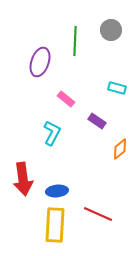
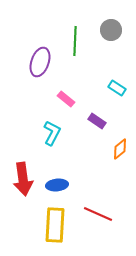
cyan rectangle: rotated 18 degrees clockwise
blue ellipse: moved 6 px up
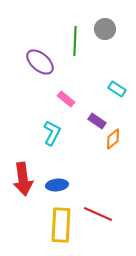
gray circle: moved 6 px left, 1 px up
purple ellipse: rotated 68 degrees counterclockwise
cyan rectangle: moved 1 px down
orange diamond: moved 7 px left, 10 px up
yellow rectangle: moved 6 px right
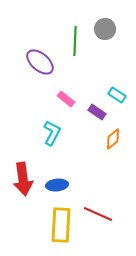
cyan rectangle: moved 6 px down
purple rectangle: moved 9 px up
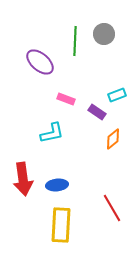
gray circle: moved 1 px left, 5 px down
cyan rectangle: rotated 54 degrees counterclockwise
pink rectangle: rotated 18 degrees counterclockwise
cyan L-shape: rotated 50 degrees clockwise
red line: moved 14 px right, 6 px up; rotated 36 degrees clockwise
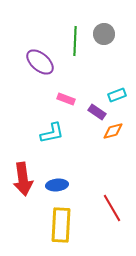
orange diamond: moved 8 px up; rotated 25 degrees clockwise
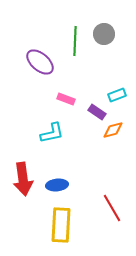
orange diamond: moved 1 px up
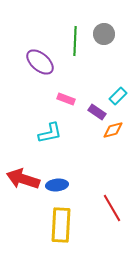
cyan rectangle: moved 1 px right, 1 px down; rotated 24 degrees counterclockwise
cyan L-shape: moved 2 px left
red arrow: rotated 116 degrees clockwise
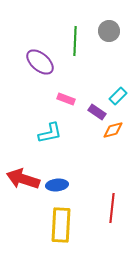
gray circle: moved 5 px right, 3 px up
red line: rotated 36 degrees clockwise
